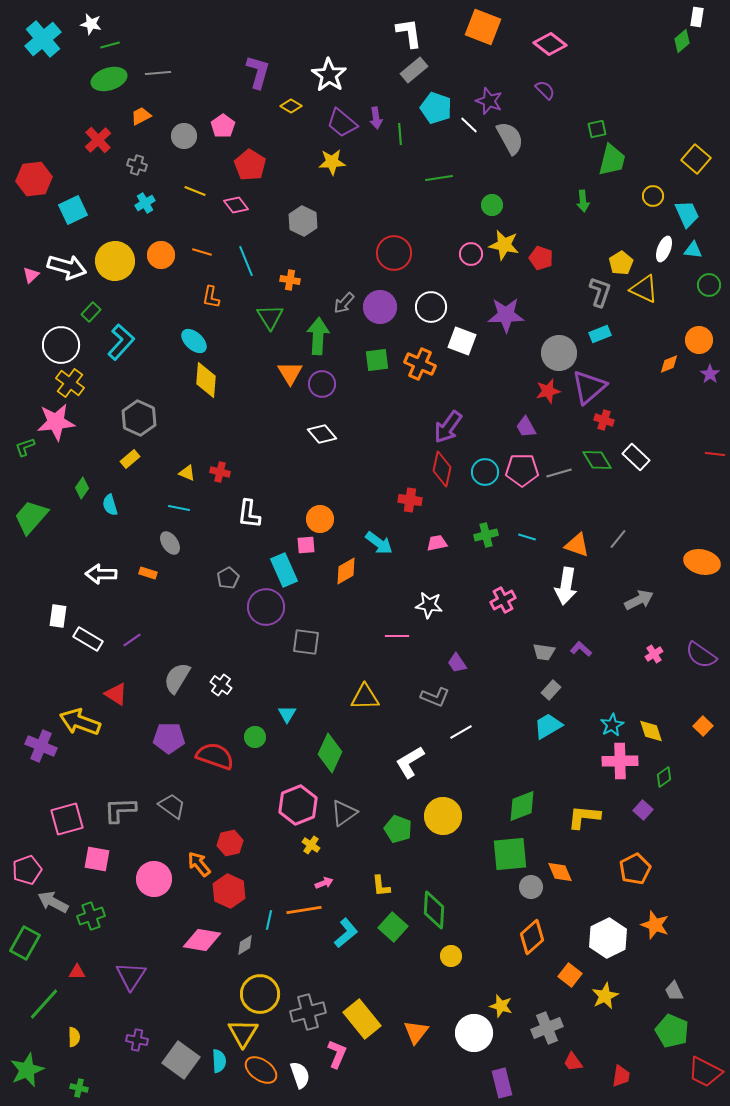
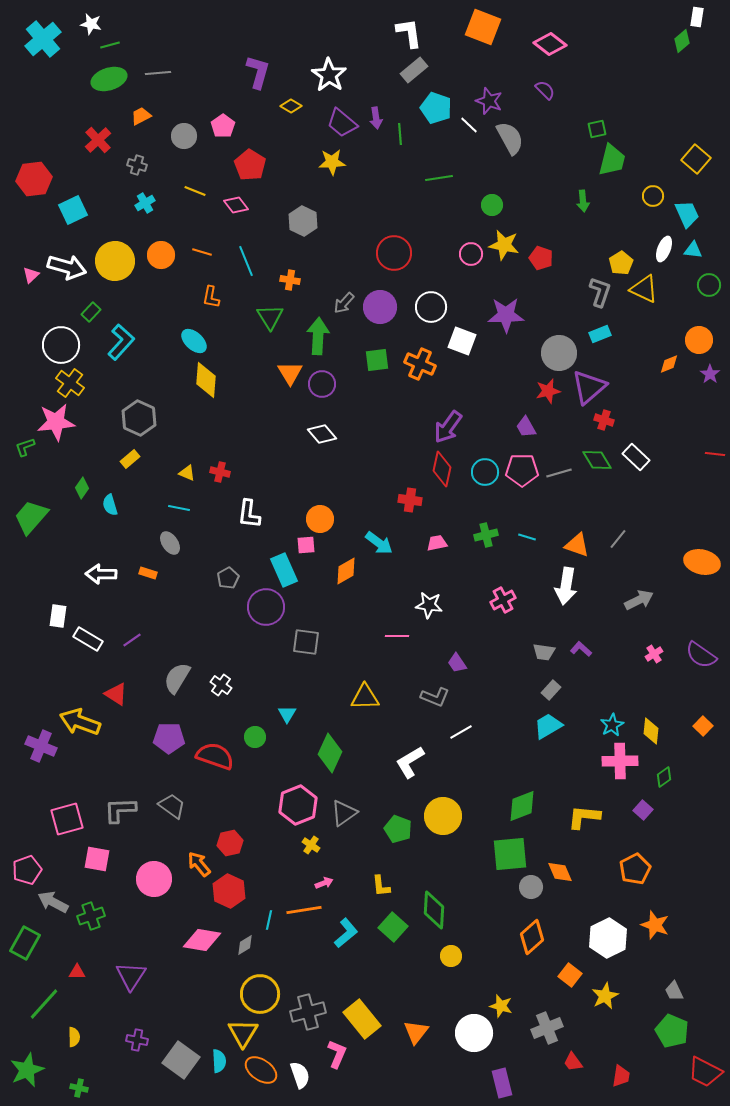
yellow diamond at (651, 731): rotated 24 degrees clockwise
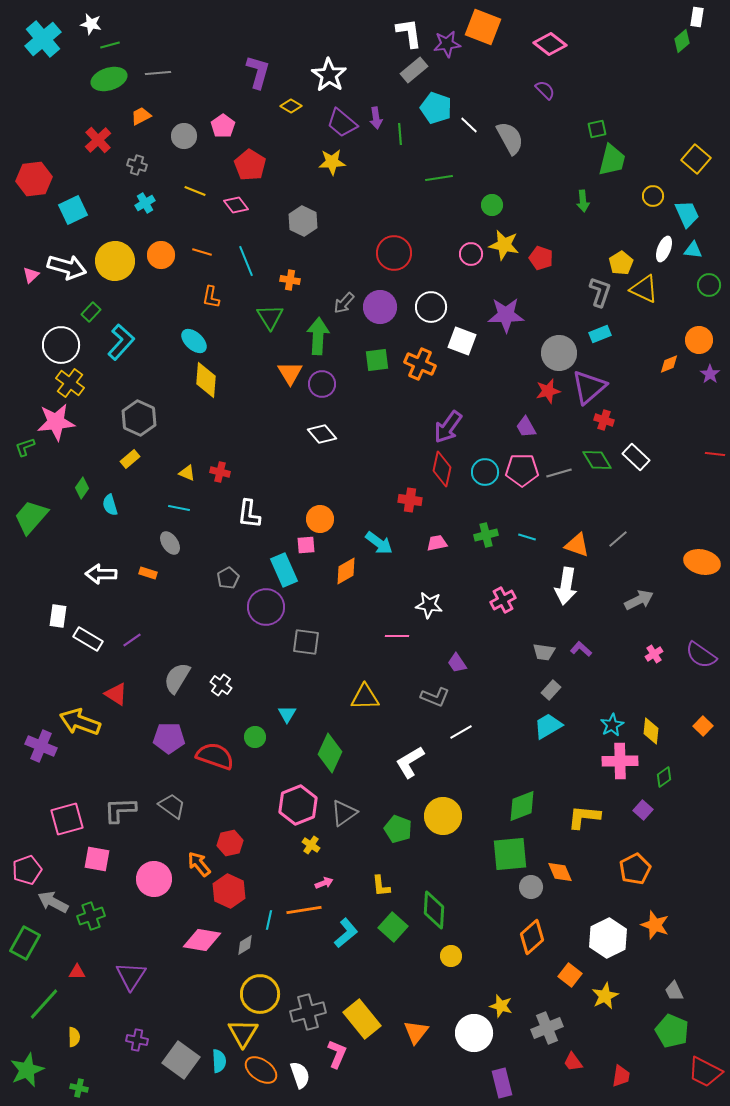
purple star at (489, 101): moved 42 px left, 57 px up; rotated 28 degrees counterclockwise
gray line at (618, 539): rotated 10 degrees clockwise
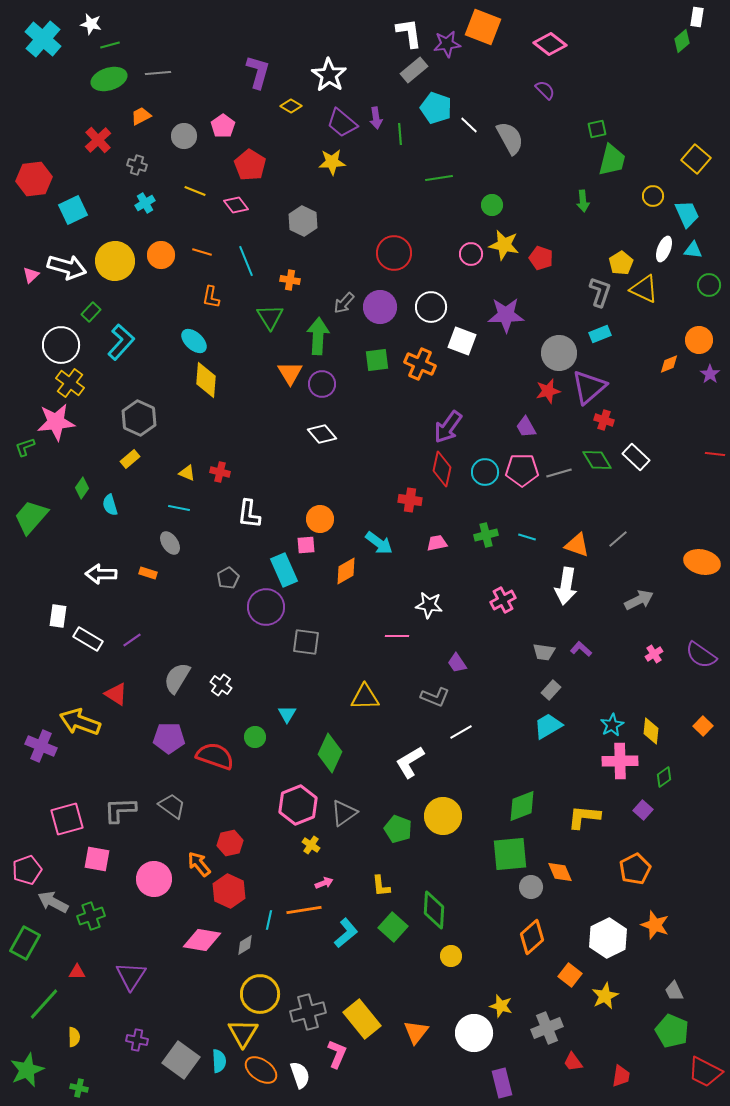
cyan cross at (43, 39): rotated 9 degrees counterclockwise
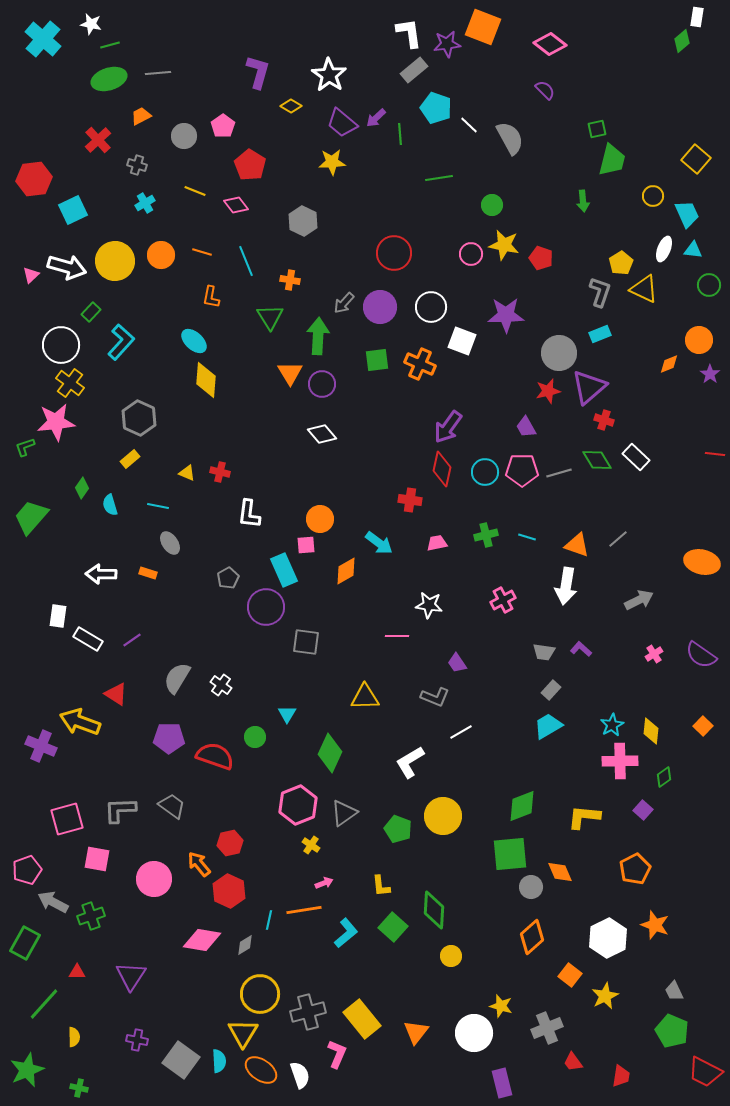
purple arrow at (376, 118): rotated 55 degrees clockwise
cyan line at (179, 508): moved 21 px left, 2 px up
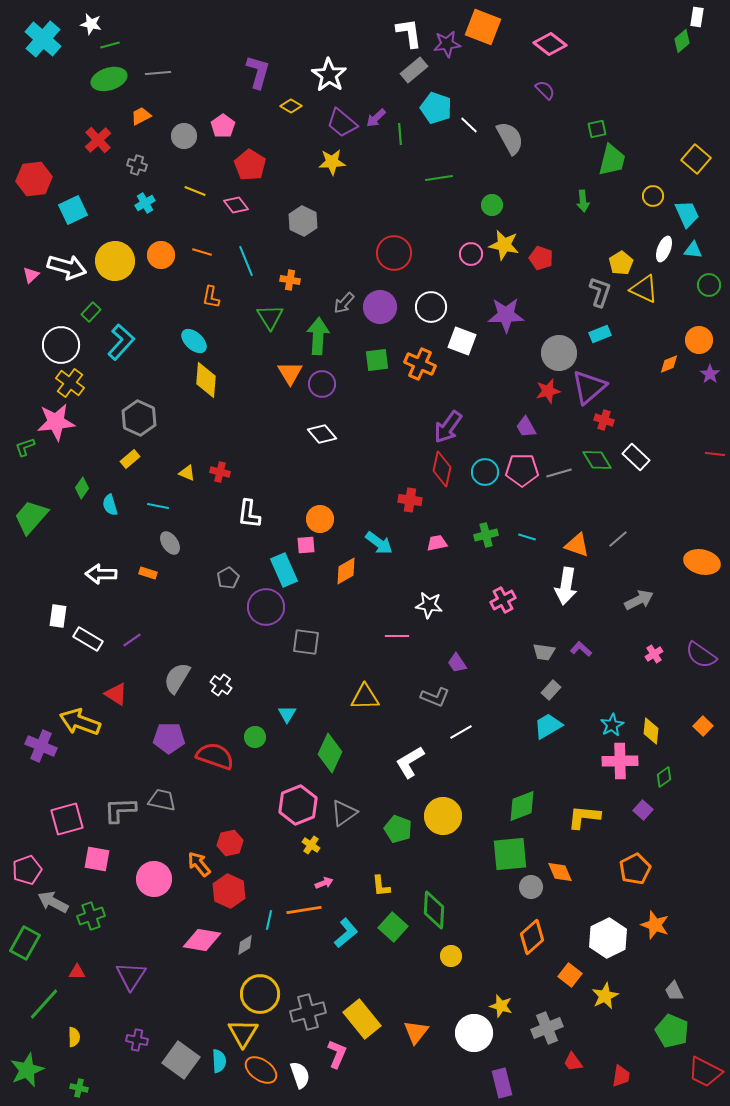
gray trapezoid at (172, 806): moved 10 px left, 6 px up; rotated 24 degrees counterclockwise
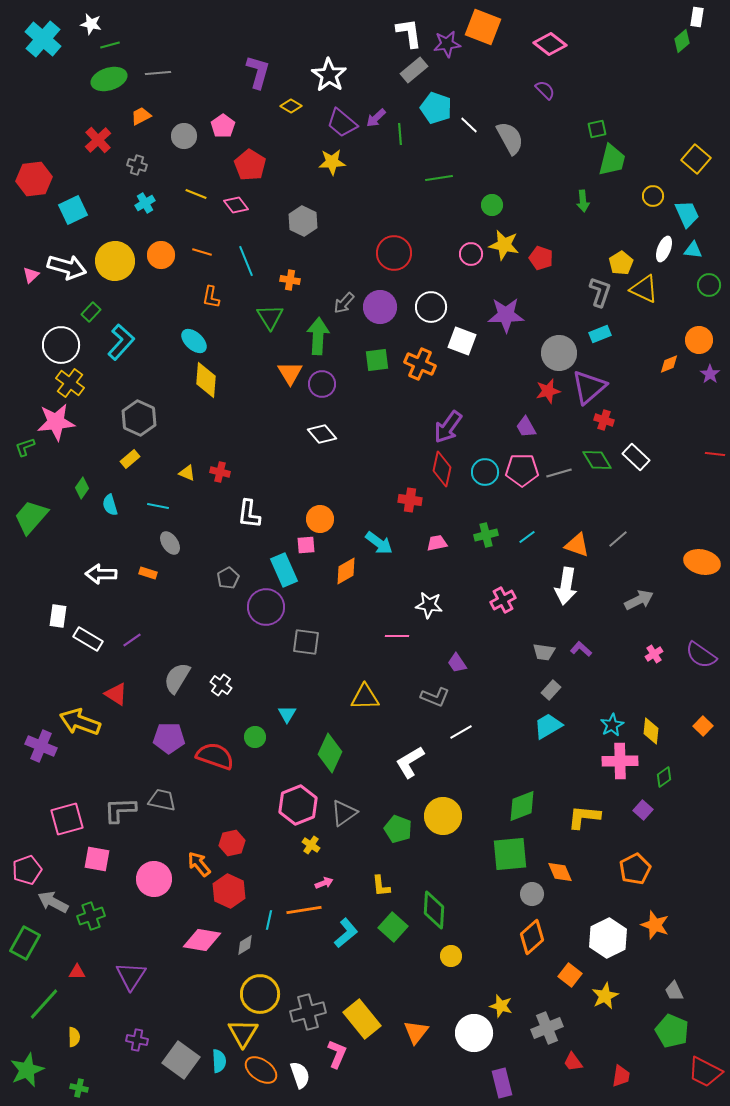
yellow line at (195, 191): moved 1 px right, 3 px down
cyan line at (527, 537): rotated 54 degrees counterclockwise
red hexagon at (230, 843): moved 2 px right
gray circle at (531, 887): moved 1 px right, 7 px down
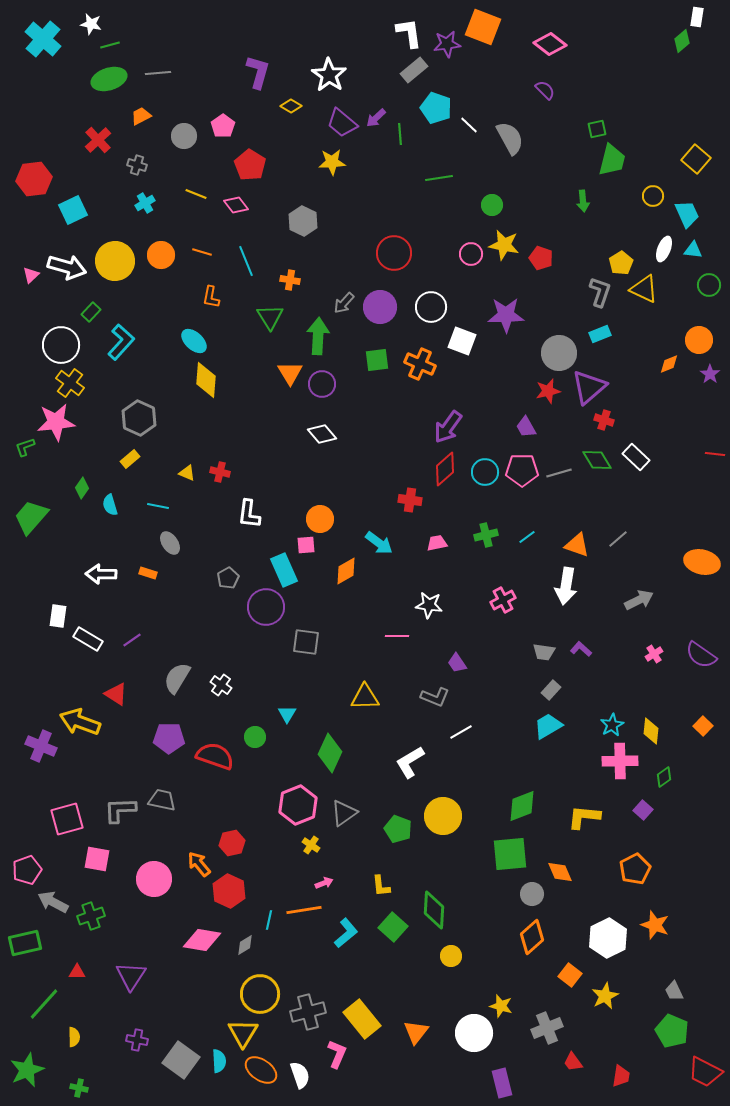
red diamond at (442, 469): moved 3 px right; rotated 36 degrees clockwise
green rectangle at (25, 943): rotated 48 degrees clockwise
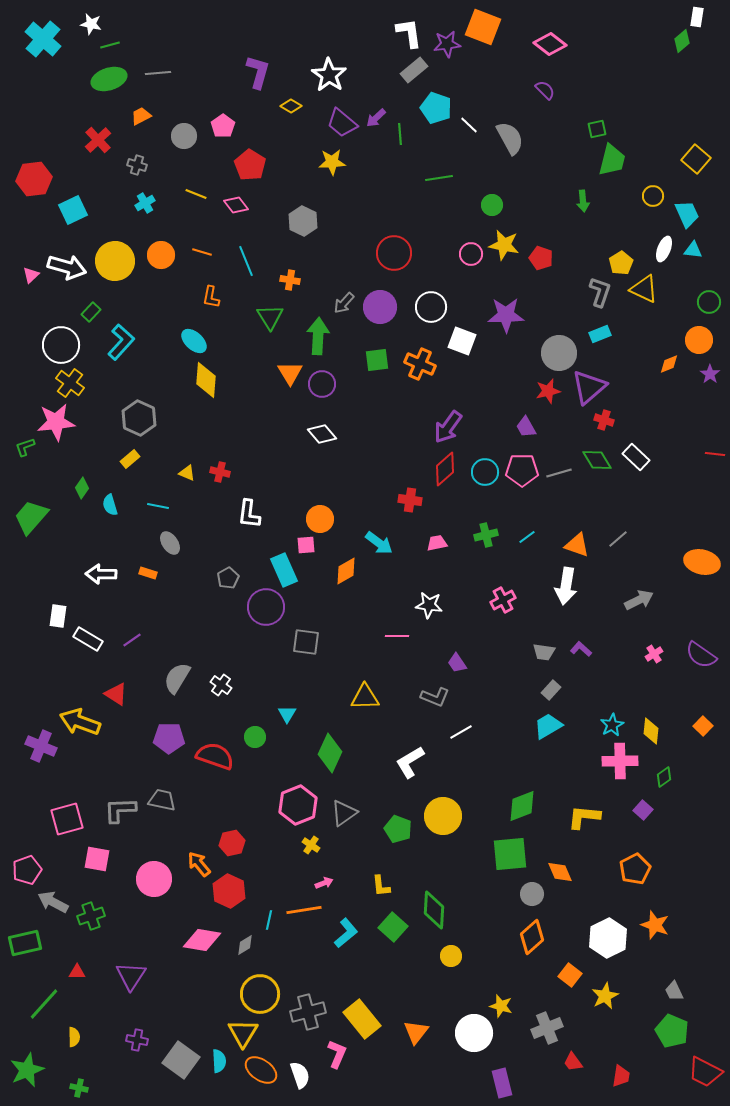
green circle at (709, 285): moved 17 px down
